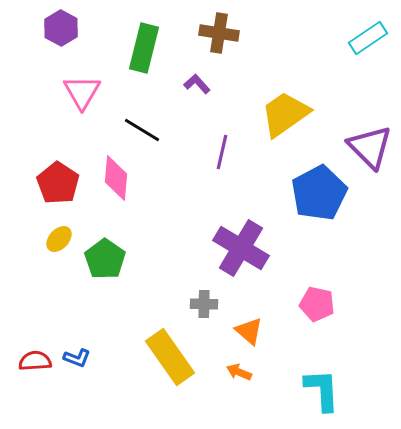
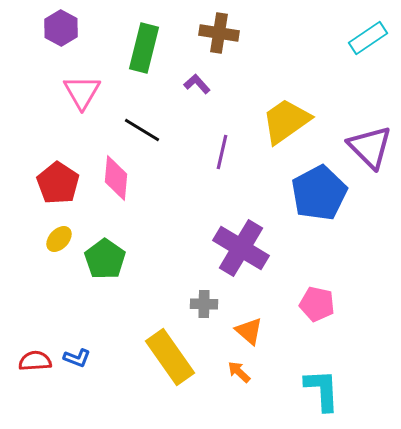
yellow trapezoid: moved 1 px right, 7 px down
orange arrow: rotated 20 degrees clockwise
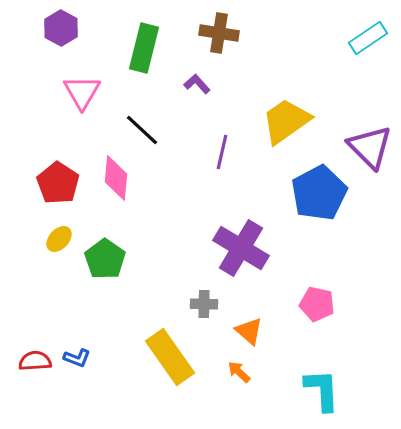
black line: rotated 12 degrees clockwise
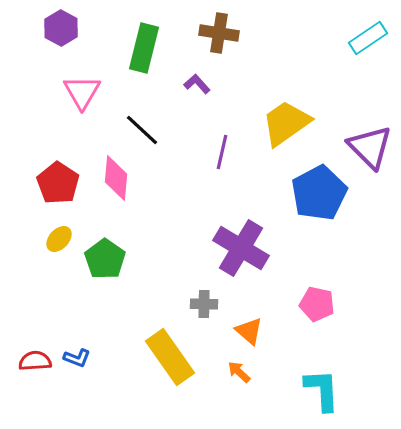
yellow trapezoid: moved 2 px down
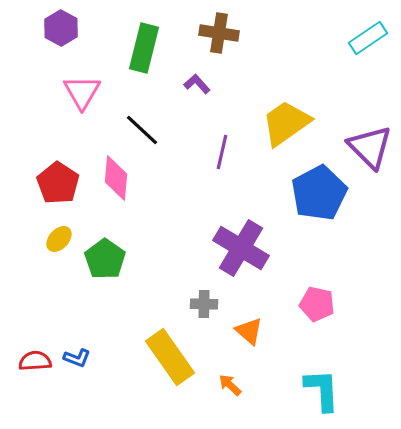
orange arrow: moved 9 px left, 13 px down
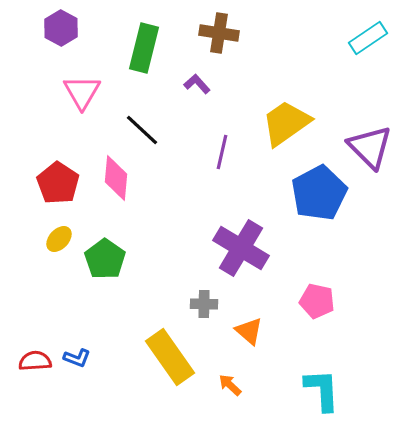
pink pentagon: moved 3 px up
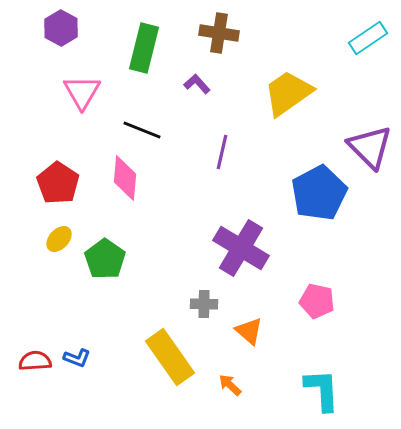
yellow trapezoid: moved 2 px right, 30 px up
black line: rotated 21 degrees counterclockwise
pink diamond: moved 9 px right
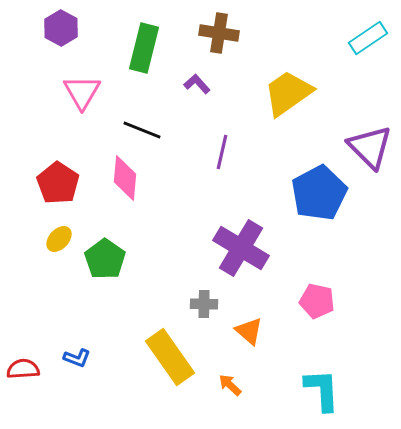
red semicircle: moved 12 px left, 8 px down
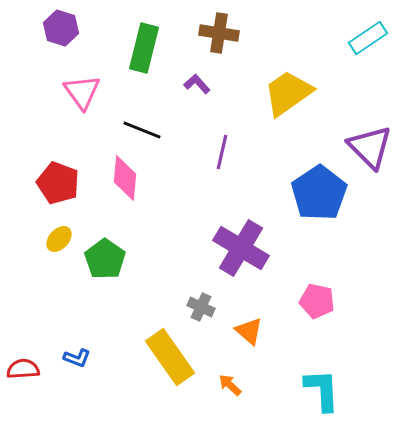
purple hexagon: rotated 12 degrees counterclockwise
pink triangle: rotated 6 degrees counterclockwise
red pentagon: rotated 12 degrees counterclockwise
blue pentagon: rotated 6 degrees counterclockwise
gray cross: moved 3 px left, 3 px down; rotated 24 degrees clockwise
